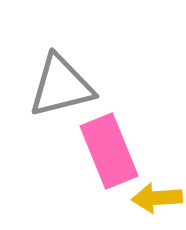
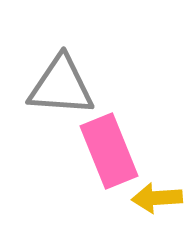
gray triangle: rotated 18 degrees clockwise
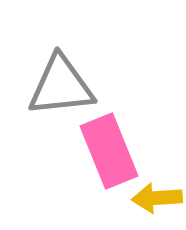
gray triangle: rotated 10 degrees counterclockwise
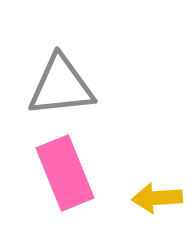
pink rectangle: moved 44 px left, 22 px down
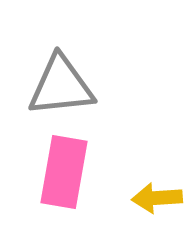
pink rectangle: moved 1 px left, 1 px up; rotated 32 degrees clockwise
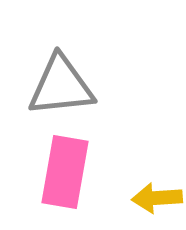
pink rectangle: moved 1 px right
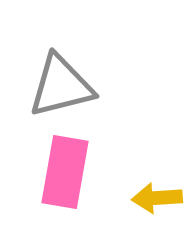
gray triangle: rotated 8 degrees counterclockwise
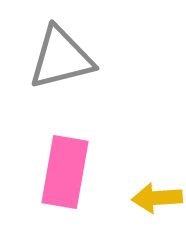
gray triangle: moved 28 px up
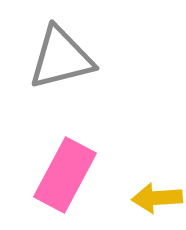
pink rectangle: moved 3 px down; rotated 18 degrees clockwise
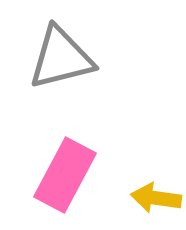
yellow arrow: moved 1 px left; rotated 12 degrees clockwise
